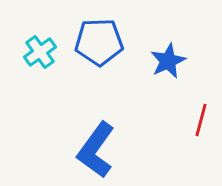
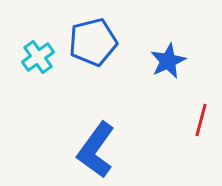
blue pentagon: moved 6 px left; rotated 12 degrees counterclockwise
cyan cross: moved 2 px left, 5 px down
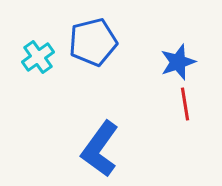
blue star: moved 10 px right, 1 px down; rotated 6 degrees clockwise
red line: moved 16 px left, 16 px up; rotated 24 degrees counterclockwise
blue L-shape: moved 4 px right, 1 px up
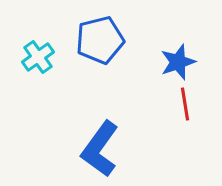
blue pentagon: moved 7 px right, 2 px up
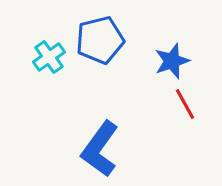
cyan cross: moved 11 px right
blue star: moved 6 px left, 1 px up
red line: rotated 20 degrees counterclockwise
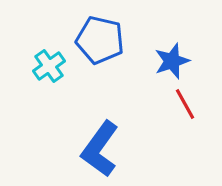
blue pentagon: rotated 27 degrees clockwise
cyan cross: moved 9 px down
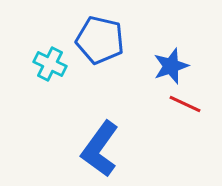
blue star: moved 1 px left, 5 px down
cyan cross: moved 1 px right, 2 px up; rotated 28 degrees counterclockwise
red line: rotated 36 degrees counterclockwise
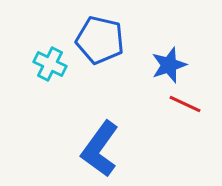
blue star: moved 2 px left, 1 px up
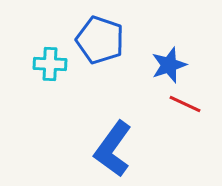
blue pentagon: rotated 6 degrees clockwise
cyan cross: rotated 24 degrees counterclockwise
blue L-shape: moved 13 px right
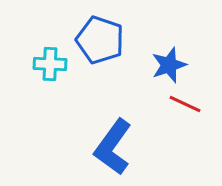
blue L-shape: moved 2 px up
